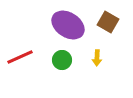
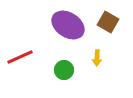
green circle: moved 2 px right, 10 px down
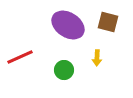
brown square: rotated 15 degrees counterclockwise
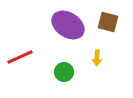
green circle: moved 2 px down
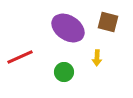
purple ellipse: moved 3 px down
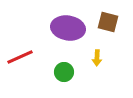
purple ellipse: rotated 24 degrees counterclockwise
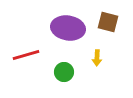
red line: moved 6 px right, 2 px up; rotated 8 degrees clockwise
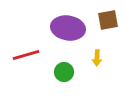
brown square: moved 2 px up; rotated 25 degrees counterclockwise
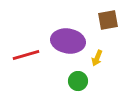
purple ellipse: moved 13 px down
yellow arrow: rotated 21 degrees clockwise
green circle: moved 14 px right, 9 px down
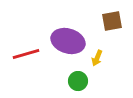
brown square: moved 4 px right, 1 px down
purple ellipse: rotated 8 degrees clockwise
red line: moved 1 px up
